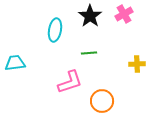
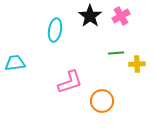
pink cross: moved 3 px left, 2 px down
green line: moved 27 px right
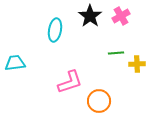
orange circle: moved 3 px left
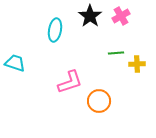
cyan trapezoid: rotated 25 degrees clockwise
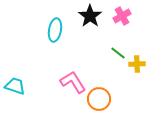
pink cross: moved 1 px right
green line: moved 2 px right; rotated 42 degrees clockwise
cyan trapezoid: moved 23 px down
pink L-shape: moved 3 px right; rotated 104 degrees counterclockwise
orange circle: moved 2 px up
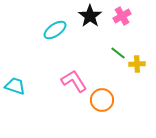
cyan ellipse: rotated 45 degrees clockwise
pink L-shape: moved 1 px right, 1 px up
orange circle: moved 3 px right, 1 px down
